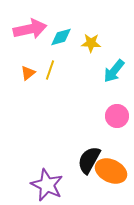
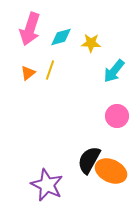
pink arrow: rotated 120 degrees clockwise
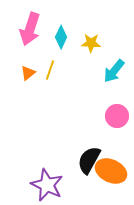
cyan diamond: rotated 50 degrees counterclockwise
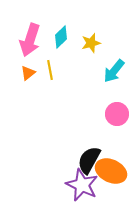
pink arrow: moved 11 px down
cyan diamond: rotated 20 degrees clockwise
yellow star: rotated 18 degrees counterclockwise
yellow line: rotated 30 degrees counterclockwise
pink circle: moved 2 px up
purple star: moved 35 px right
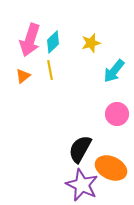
cyan diamond: moved 8 px left, 5 px down
orange triangle: moved 5 px left, 3 px down
black semicircle: moved 9 px left, 11 px up
orange ellipse: moved 3 px up
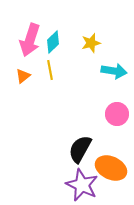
cyan arrow: rotated 120 degrees counterclockwise
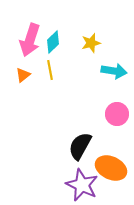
orange triangle: moved 1 px up
black semicircle: moved 3 px up
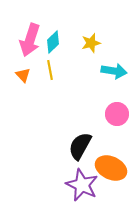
orange triangle: rotated 35 degrees counterclockwise
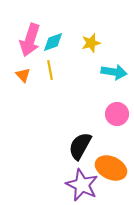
cyan diamond: rotated 25 degrees clockwise
cyan arrow: moved 1 px down
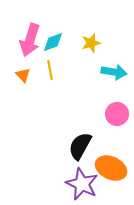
purple star: moved 1 px up
